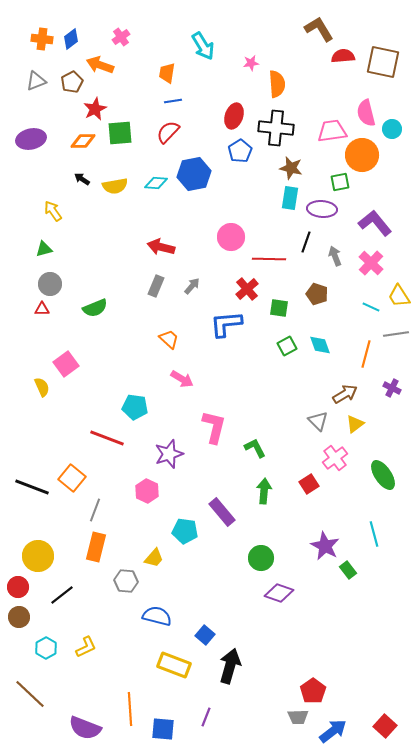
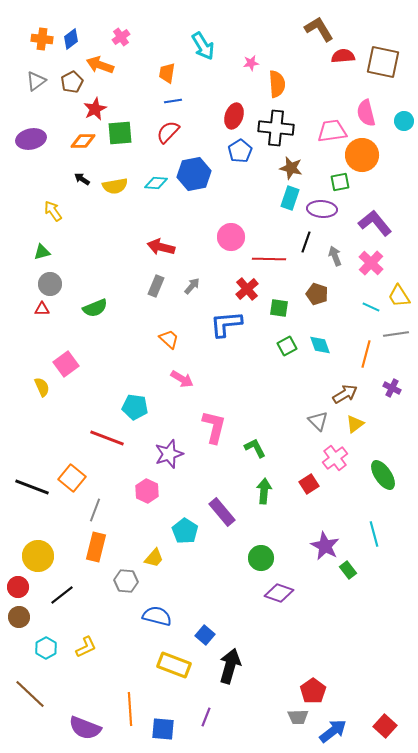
gray triangle at (36, 81): rotated 15 degrees counterclockwise
cyan circle at (392, 129): moved 12 px right, 8 px up
cyan rectangle at (290, 198): rotated 10 degrees clockwise
green triangle at (44, 249): moved 2 px left, 3 px down
cyan pentagon at (185, 531): rotated 25 degrees clockwise
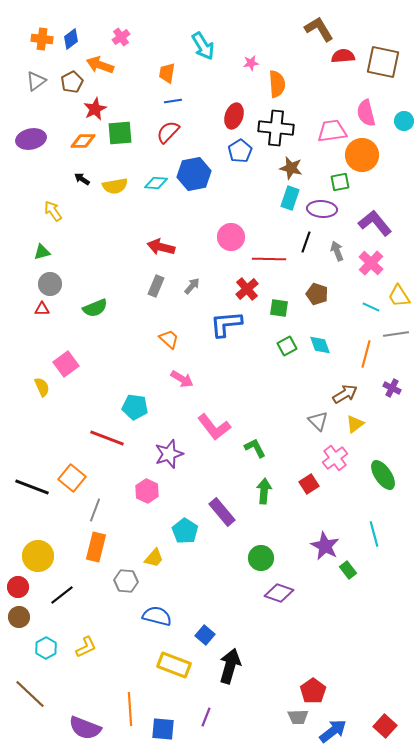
gray arrow at (335, 256): moved 2 px right, 5 px up
pink L-shape at (214, 427): rotated 128 degrees clockwise
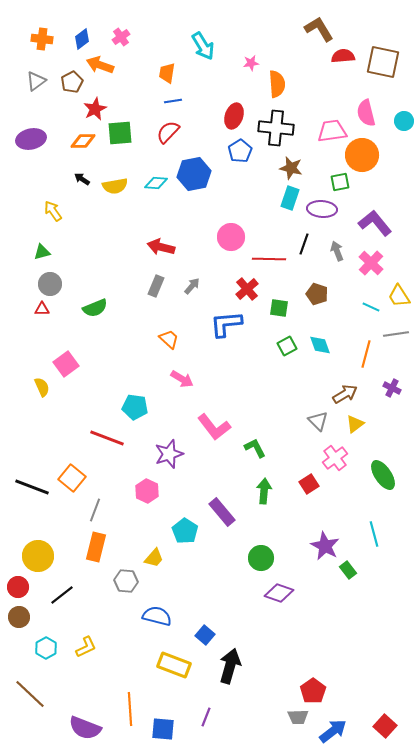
blue diamond at (71, 39): moved 11 px right
black line at (306, 242): moved 2 px left, 2 px down
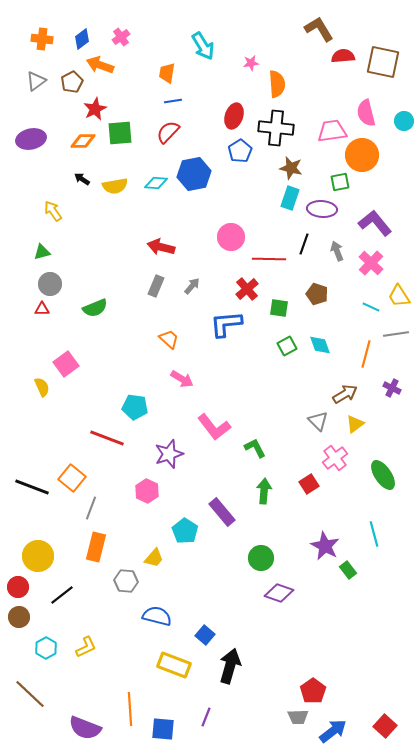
gray line at (95, 510): moved 4 px left, 2 px up
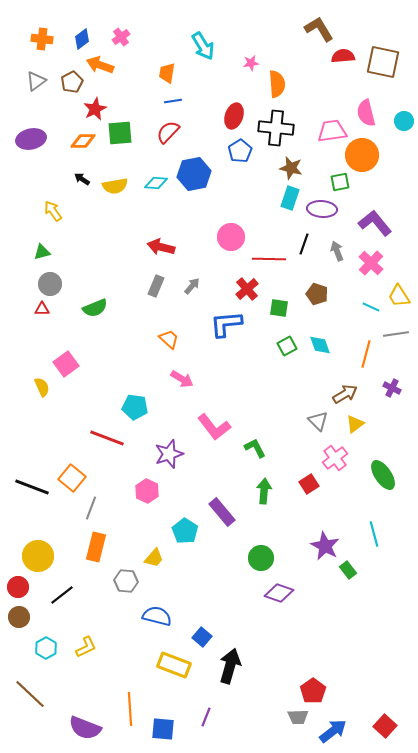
blue square at (205, 635): moved 3 px left, 2 px down
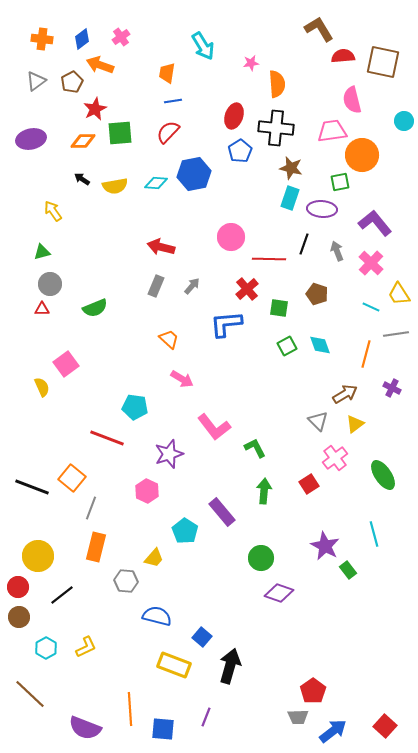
pink semicircle at (366, 113): moved 14 px left, 13 px up
yellow trapezoid at (399, 296): moved 2 px up
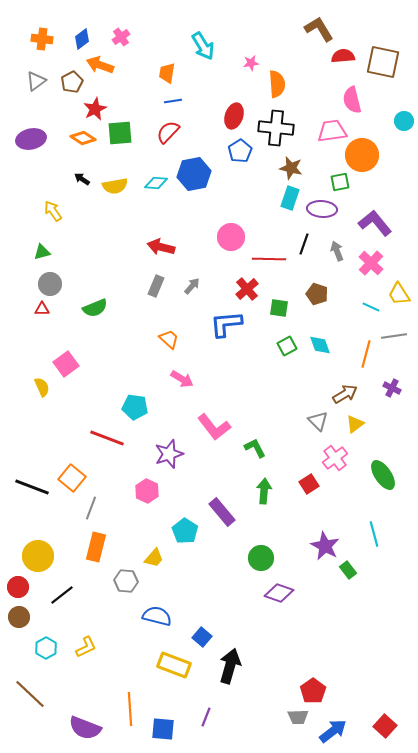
orange diamond at (83, 141): moved 3 px up; rotated 35 degrees clockwise
gray line at (396, 334): moved 2 px left, 2 px down
